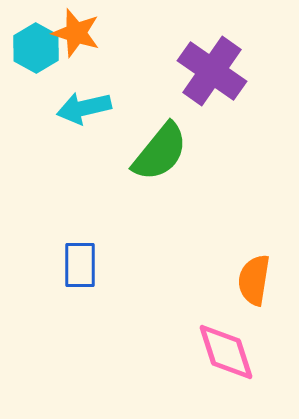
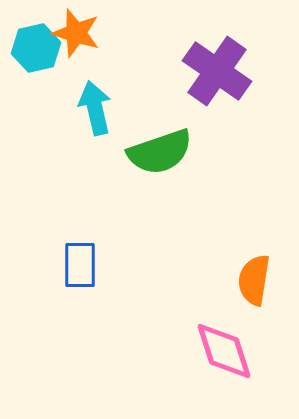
cyan hexagon: rotated 18 degrees clockwise
purple cross: moved 5 px right
cyan arrow: moved 11 px right; rotated 90 degrees clockwise
green semicircle: rotated 32 degrees clockwise
pink diamond: moved 2 px left, 1 px up
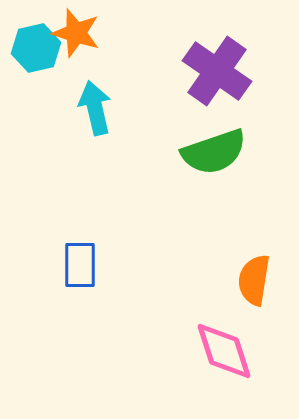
green semicircle: moved 54 px right
